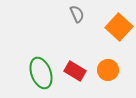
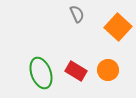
orange square: moved 1 px left
red rectangle: moved 1 px right
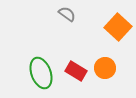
gray semicircle: moved 10 px left; rotated 30 degrees counterclockwise
orange circle: moved 3 px left, 2 px up
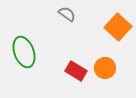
green ellipse: moved 17 px left, 21 px up
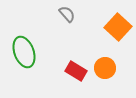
gray semicircle: rotated 12 degrees clockwise
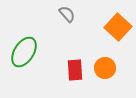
green ellipse: rotated 52 degrees clockwise
red rectangle: moved 1 px left, 1 px up; rotated 55 degrees clockwise
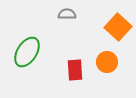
gray semicircle: rotated 48 degrees counterclockwise
green ellipse: moved 3 px right
orange circle: moved 2 px right, 6 px up
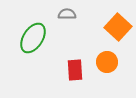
green ellipse: moved 6 px right, 14 px up
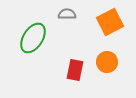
orange square: moved 8 px left, 5 px up; rotated 20 degrees clockwise
red rectangle: rotated 15 degrees clockwise
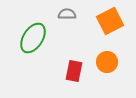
orange square: moved 1 px up
red rectangle: moved 1 px left, 1 px down
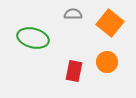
gray semicircle: moved 6 px right
orange square: moved 2 px down; rotated 24 degrees counterclockwise
green ellipse: rotated 72 degrees clockwise
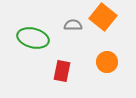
gray semicircle: moved 11 px down
orange square: moved 7 px left, 6 px up
red rectangle: moved 12 px left
